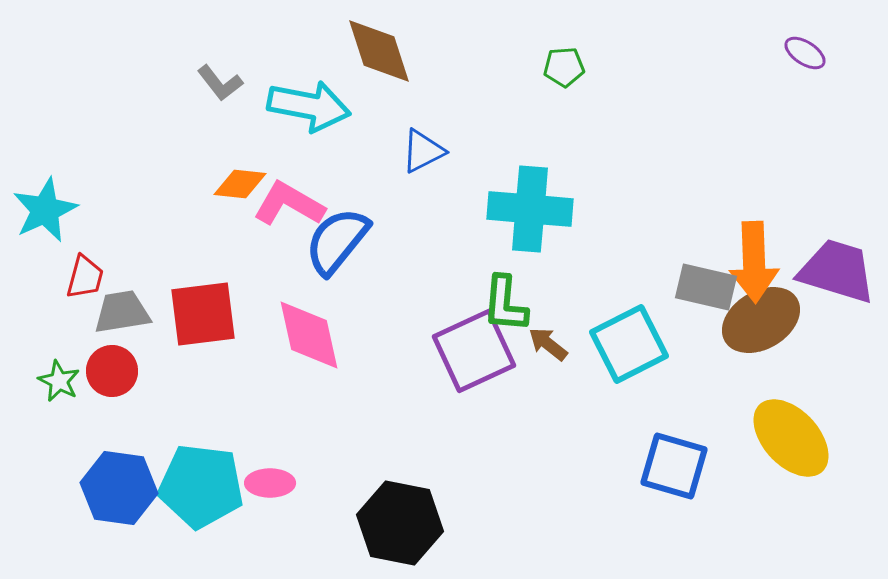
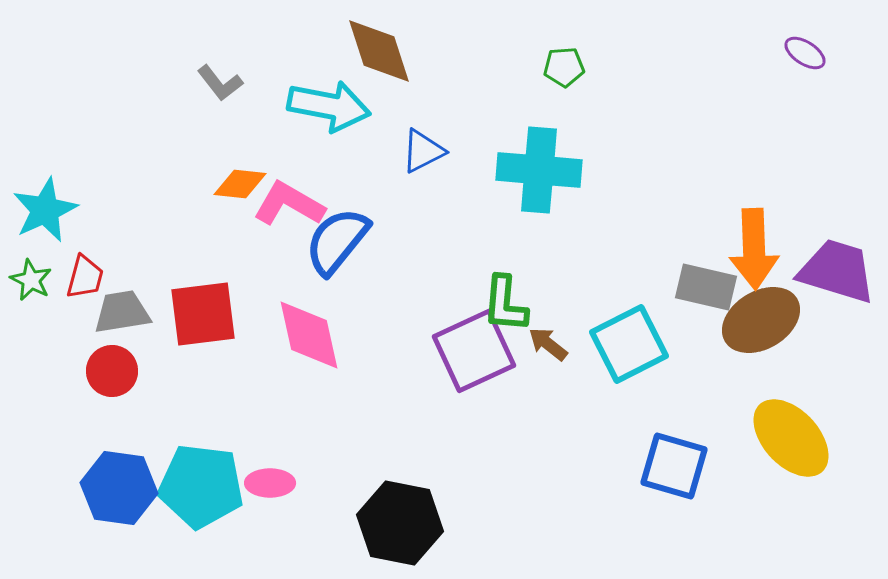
cyan arrow: moved 20 px right
cyan cross: moved 9 px right, 39 px up
orange arrow: moved 13 px up
green star: moved 28 px left, 101 px up
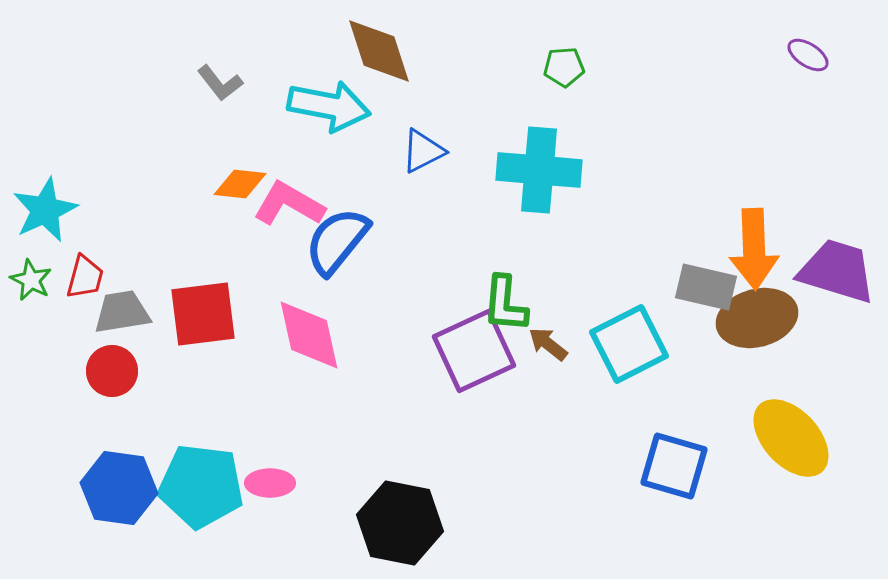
purple ellipse: moved 3 px right, 2 px down
brown ellipse: moved 4 px left, 2 px up; rotated 16 degrees clockwise
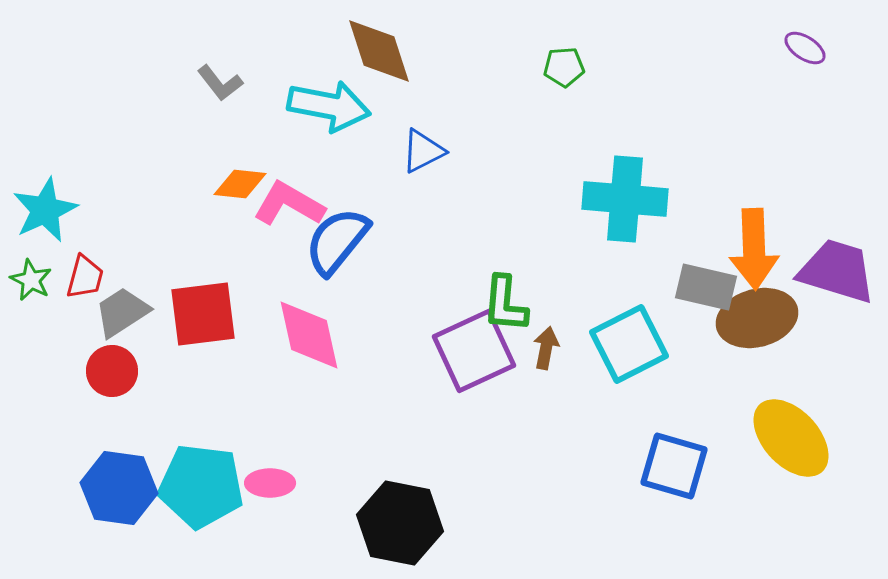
purple ellipse: moved 3 px left, 7 px up
cyan cross: moved 86 px right, 29 px down
gray trapezoid: rotated 24 degrees counterclockwise
brown arrow: moved 2 px left, 4 px down; rotated 63 degrees clockwise
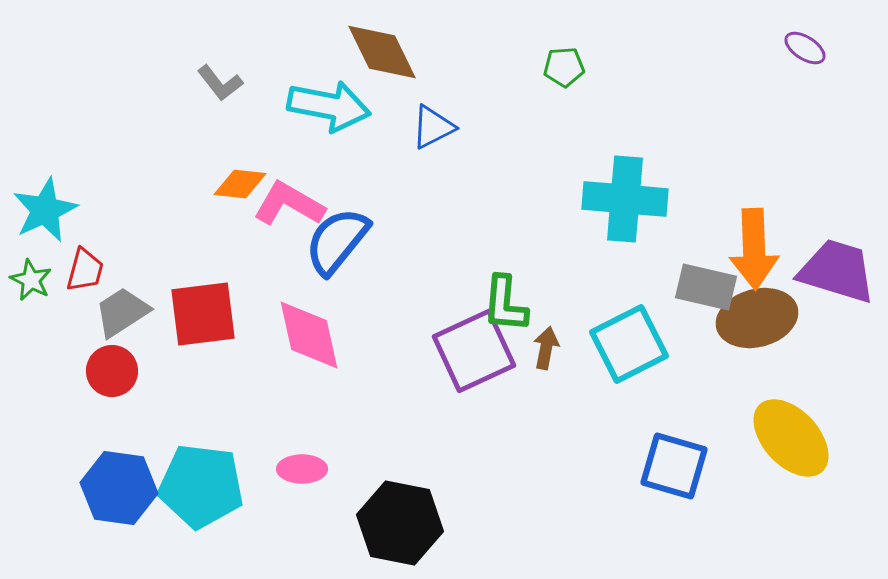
brown diamond: moved 3 px right, 1 px down; rotated 8 degrees counterclockwise
blue triangle: moved 10 px right, 24 px up
red trapezoid: moved 7 px up
pink ellipse: moved 32 px right, 14 px up
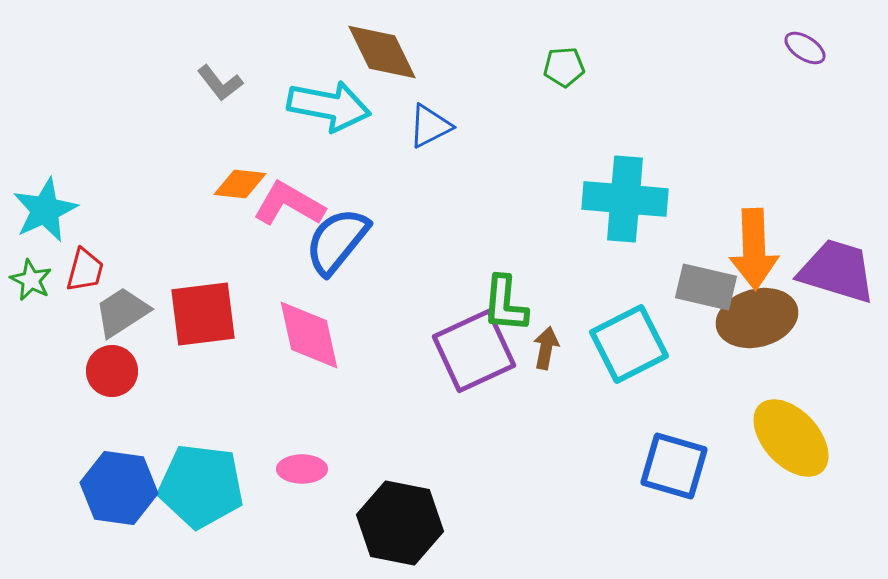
blue triangle: moved 3 px left, 1 px up
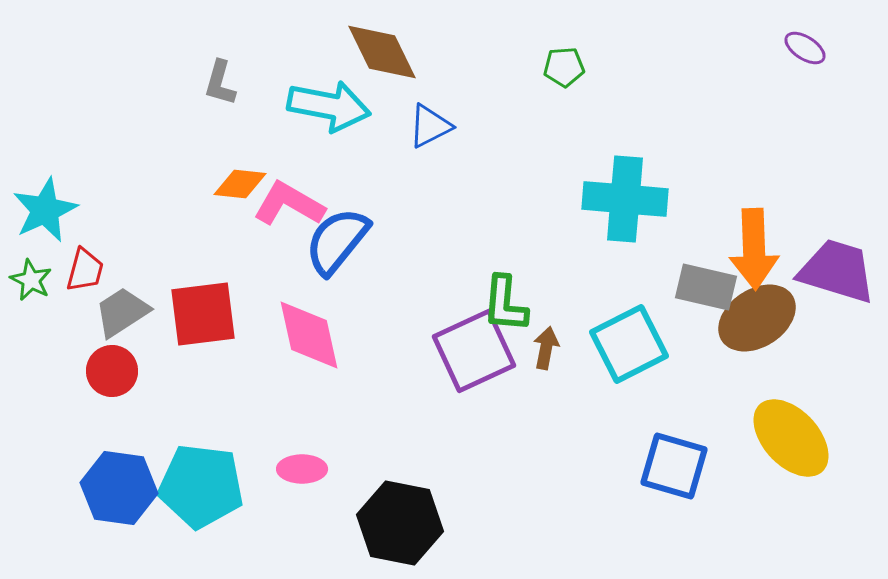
gray L-shape: rotated 54 degrees clockwise
brown ellipse: rotated 18 degrees counterclockwise
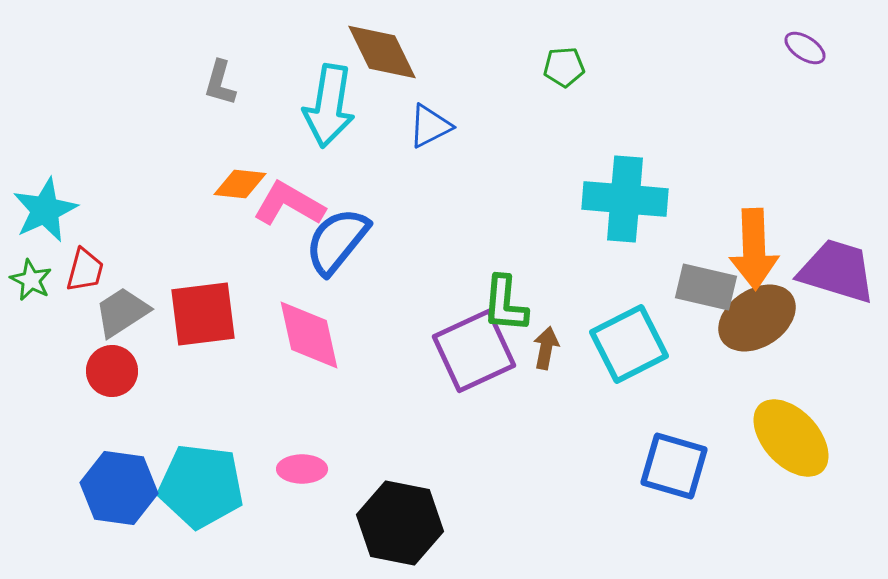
cyan arrow: rotated 88 degrees clockwise
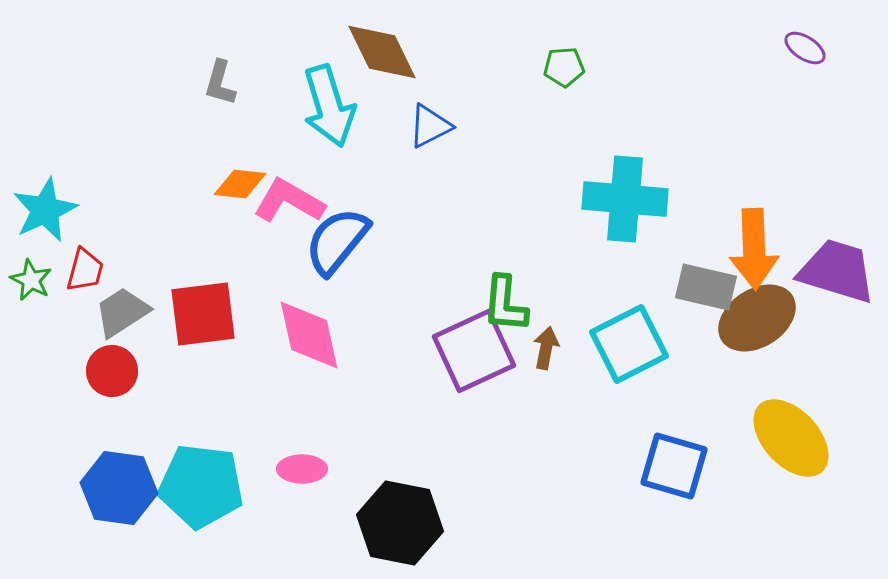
cyan arrow: rotated 26 degrees counterclockwise
pink L-shape: moved 3 px up
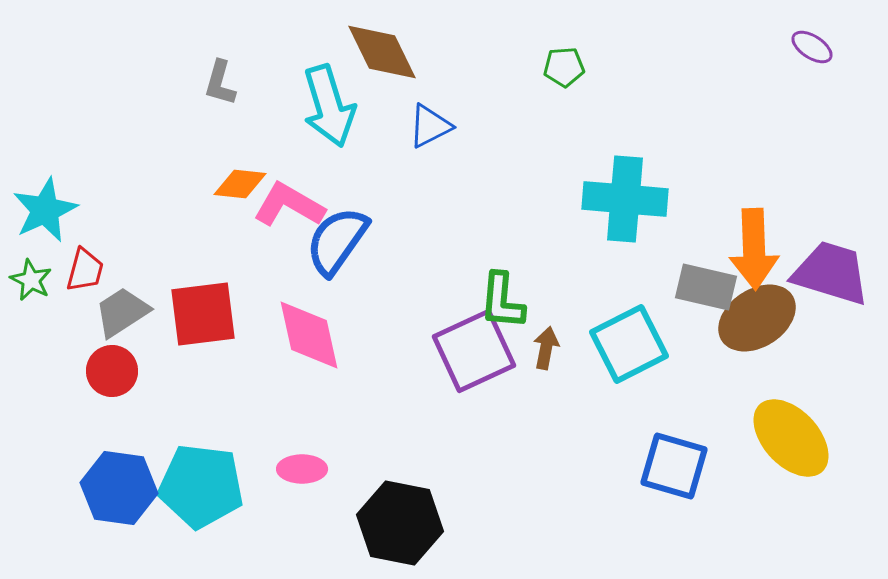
purple ellipse: moved 7 px right, 1 px up
pink L-shape: moved 4 px down
blue semicircle: rotated 4 degrees counterclockwise
purple trapezoid: moved 6 px left, 2 px down
green L-shape: moved 3 px left, 3 px up
